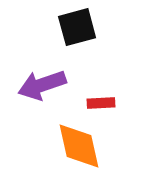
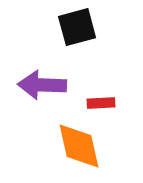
purple arrow: rotated 21 degrees clockwise
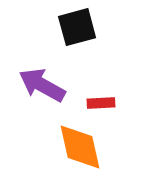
purple arrow: rotated 27 degrees clockwise
orange diamond: moved 1 px right, 1 px down
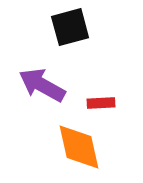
black square: moved 7 px left
orange diamond: moved 1 px left
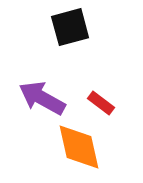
purple arrow: moved 13 px down
red rectangle: rotated 40 degrees clockwise
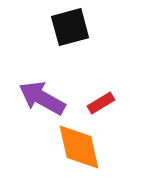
red rectangle: rotated 68 degrees counterclockwise
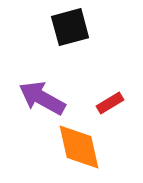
red rectangle: moved 9 px right
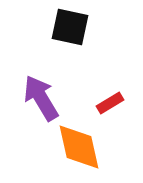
black square: rotated 27 degrees clockwise
purple arrow: moved 1 px left; rotated 30 degrees clockwise
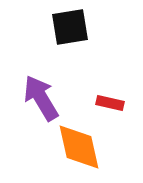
black square: rotated 21 degrees counterclockwise
red rectangle: rotated 44 degrees clockwise
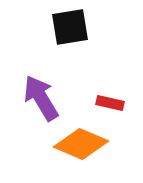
orange diamond: moved 2 px right, 3 px up; rotated 54 degrees counterclockwise
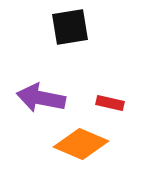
purple arrow: rotated 48 degrees counterclockwise
